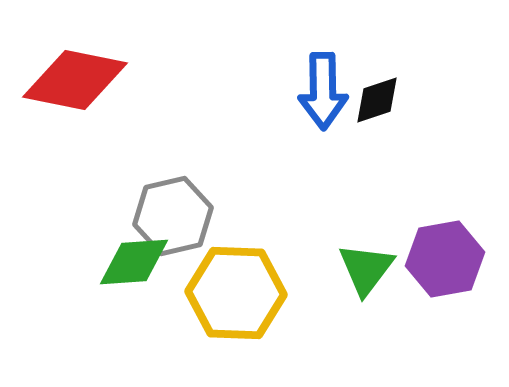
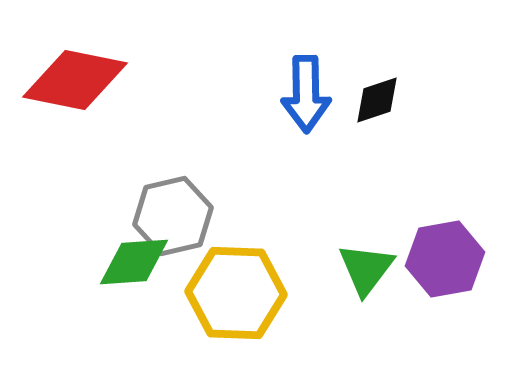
blue arrow: moved 17 px left, 3 px down
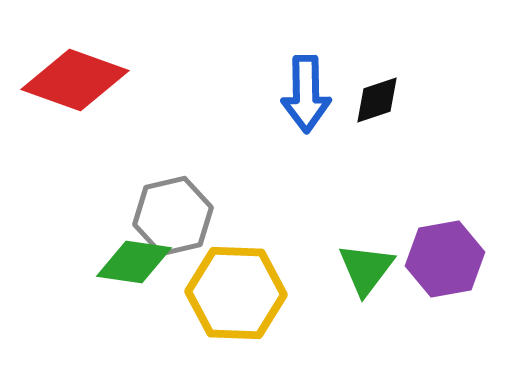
red diamond: rotated 8 degrees clockwise
green diamond: rotated 12 degrees clockwise
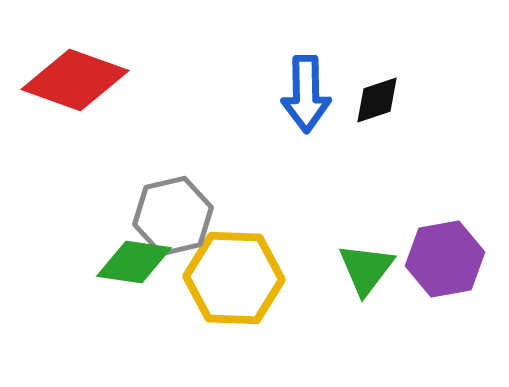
yellow hexagon: moved 2 px left, 15 px up
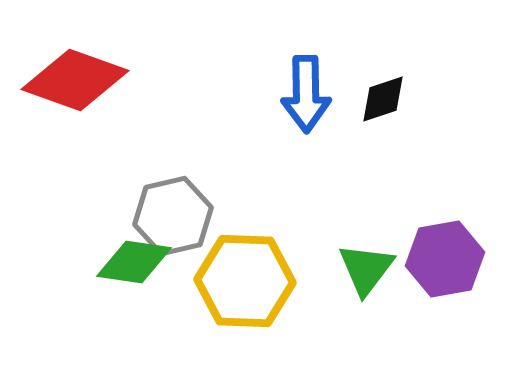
black diamond: moved 6 px right, 1 px up
yellow hexagon: moved 11 px right, 3 px down
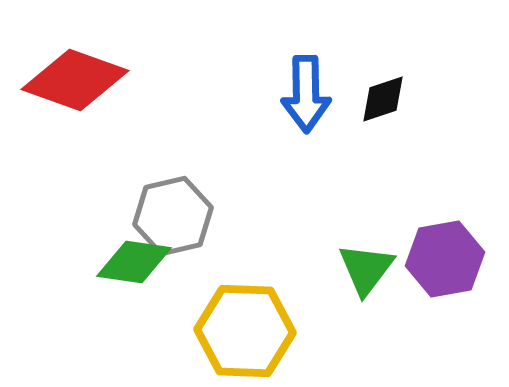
yellow hexagon: moved 50 px down
